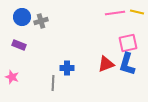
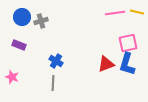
blue cross: moved 11 px left, 7 px up; rotated 32 degrees clockwise
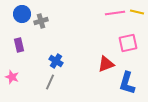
blue circle: moved 3 px up
purple rectangle: rotated 56 degrees clockwise
blue L-shape: moved 19 px down
gray line: moved 3 px left, 1 px up; rotated 21 degrees clockwise
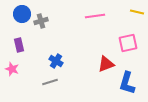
pink line: moved 20 px left, 3 px down
pink star: moved 8 px up
gray line: rotated 49 degrees clockwise
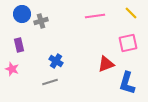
yellow line: moved 6 px left, 1 px down; rotated 32 degrees clockwise
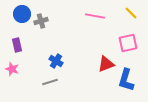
pink line: rotated 18 degrees clockwise
purple rectangle: moved 2 px left
blue L-shape: moved 1 px left, 3 px up
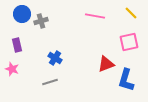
pink square: moved 1 px right, 1 px up
blue cross: moved 1 px left, 3 px up
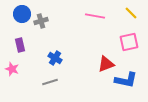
purple rectangle: moved 3 px right
blue L-shape: rotated 95 degrees counterclockwise
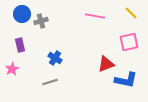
pink star: rotated 24 degrees clockwise
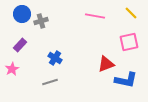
purple rectangle: rotated 56 degrees clockwise
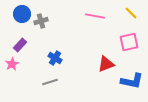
pink star: moved 5 px up
blue L-shape: moved 6 px right, 1 px down
